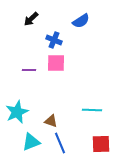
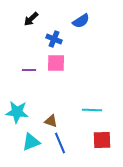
blue cross: moved 1 px up
cyan star: rotated 30 degrees clockwise
red square: moved 1 px right, 4 px up
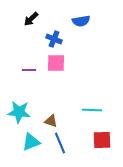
blue semicircle: rotated 24 degrees clockwise
cyan star: moved 2 px right
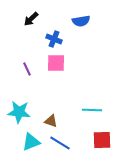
purple line: moved 2 px left, 1 px up; rotated 64 degrees clockwise
blue line: rotated 35 degrees counterclockwise
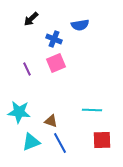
blue semicircle: moved 1 px left, 4 px down
pink square: rotated 24 degrees counterclockwise
blue line: rotated 30 degrees clockwise
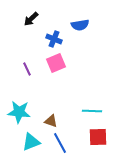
cyan line: moved 1 px down
red square: moved 4 px left, 3 px up
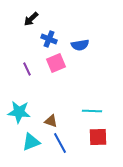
blue semicircle: moved 20 px down
blue cross: moved 5 px left
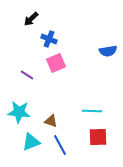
blue semicircle: moved 28 px right, 6 px down
purple line: moved 6 px down; rotated 32 degrees counterclockwise
blue line: moved 2 px down
